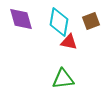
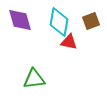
purple diamond: moved 1 px left, 1 px down
green triangle: moved 29 px left
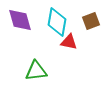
cyan diamond: moved 2 px left
green triangle: moved 2 px right, 8 px up
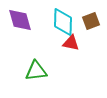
cyan diamond: moved 6 px right; rotated 8 degrees counterclockwise
red triangle: moved 2 px right, 1 px down
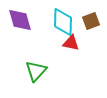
green triangle: rotated 40 degrees counterclockwise
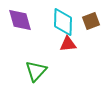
red triangle: moved 3 px left, 1 px down; rotated 18 degrees counterclockwise
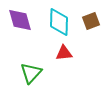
cyan diamond: moved 4 px left
red triangle: moved 4 px left, 9 px down
green triangle: moved 5 px left, 2 px down
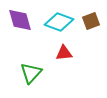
cyan diamond: rotated 72 degrees counterclockwise
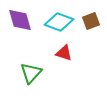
red triangle: rotated 24 degrees clockwise
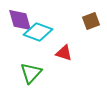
cyan diamond: moved 21 px left, 10 px down
